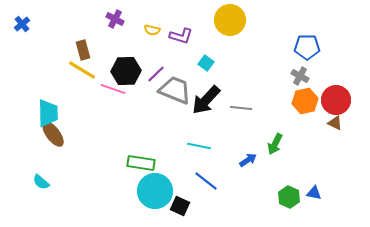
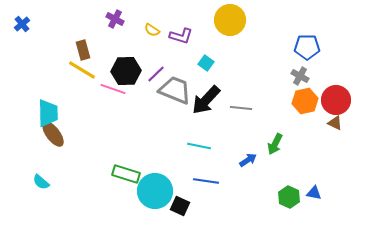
yellow semicircle: rotated 21 degrees clockwise
green rectangle: moved 15 px left, 11 px down; rotated 8 degrees clockwise
blue line: rotated 30 degrees counterclockwise
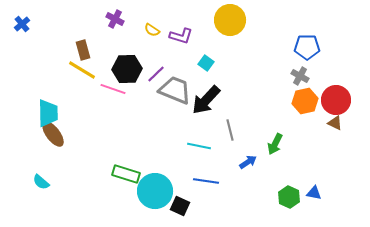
black hexagon: moved 1 px right, 2 px up
gray line: moved 11 px left, 22 px down; rotated 70 degrees clockwise
blue arrow: moved 2 px down
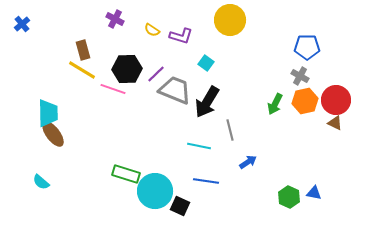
black arrow: moved 1 px right, 2 px down; rotated 12 degrees counterclockwise
green arrow: moved 40 px up
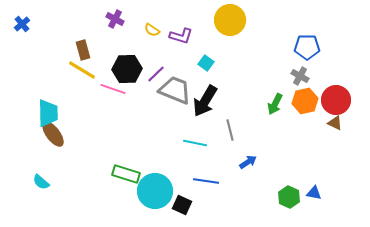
black arrow: moved 2 px left, 1 px up
cyan line: moved 4 px left, 3 px up
black square: moved 2 px right, 1 px up
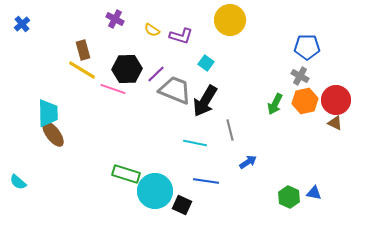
cyan semicircle: moved 23 px left
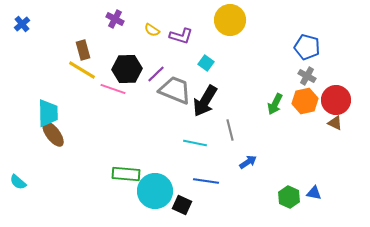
blue pentagon: rotated 15 degrees clockwise
gray cross: moved 7 px right
green rectangle: rotated 12 degrees counterclockwise
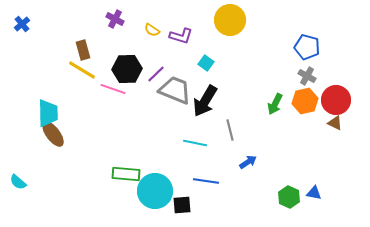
black square: rotated 30 degrees counterclockwise
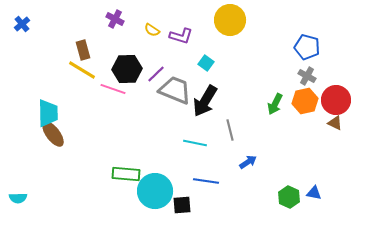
cyan semicircle: moved 16 px down; rotated 42 degrees counterclockwise
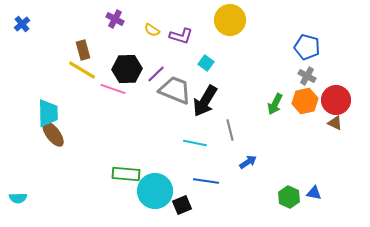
black square: rotated 18 degrees counterclockwise
